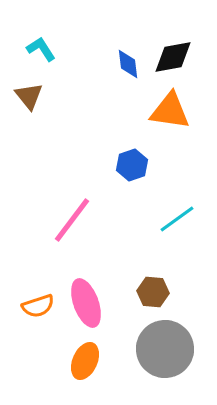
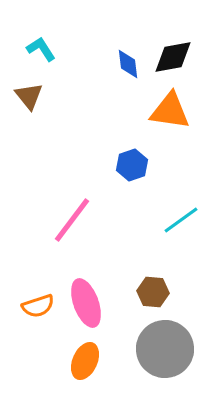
cyan line: moved 4 px right, 1 px down
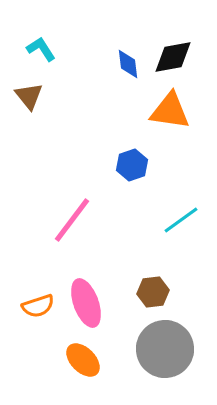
brown hexagon: rotated 12 degrees counterclockwise
orange ellipse: moved 2 px left, 1 px up; rotated 69 degrees counterclockwise
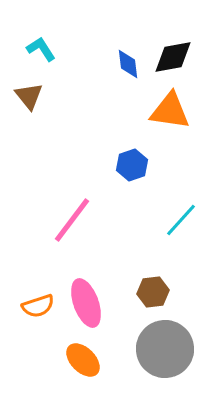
cyan line: rotated 12 degrees counterclockwise
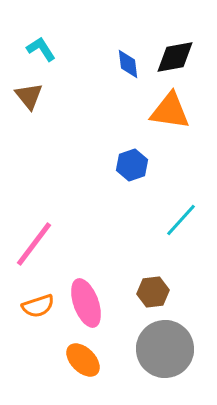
black diamond: moved 2 px right
pink line: moved 38 px left, 24 px down
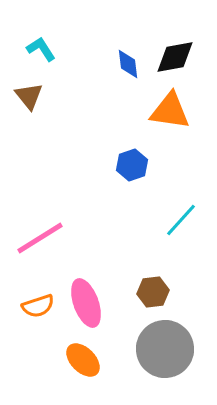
pink line: moved 6 px right, 6 px up; rotated 21 degrees clockwise
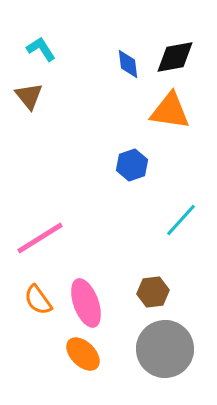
orange semicircle: moved 6 px up; rotated 72 degrees clockwise
orange ellipse: moved 6 px up
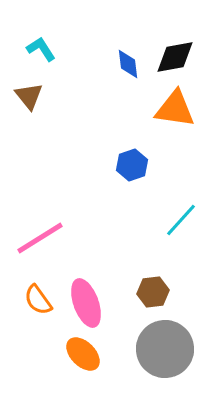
orange triangle: moved 5 px right, 2 px up
